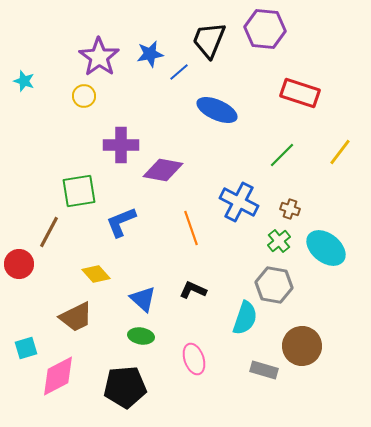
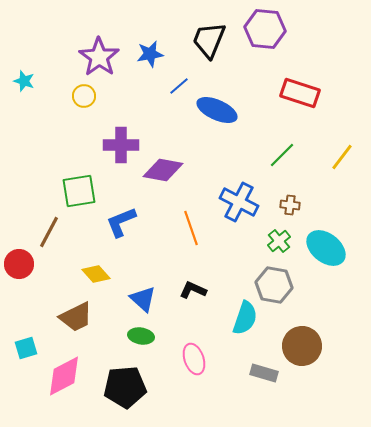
blue line: moved 14 px down
yellow line: moved 2 px right, 5 px down
brown cross: moved 4 px up; rotated 12 degrees counterclockwise
gray rectangle: moved 3 px down
pink diamond: moved 6 px right
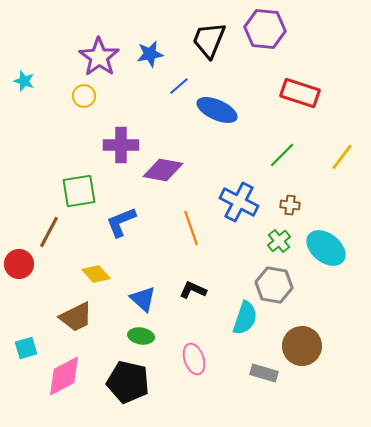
black pentagon: moved 3 px right, 5 px up; rotated 18 degrees clockwise
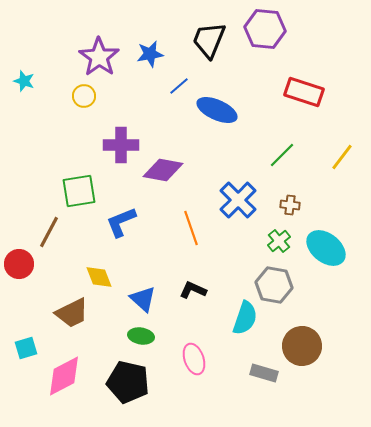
red rectangle: moved 4 px right, 1 px up
blue cross: moved 1 px left, 2 px up; rotated 18 degrees clockwise
yellow diamond: moved 3 px right, 3 px down; rotated 20 degrees clockwise
brown trapezoid: moved 4 px left, 4 px up
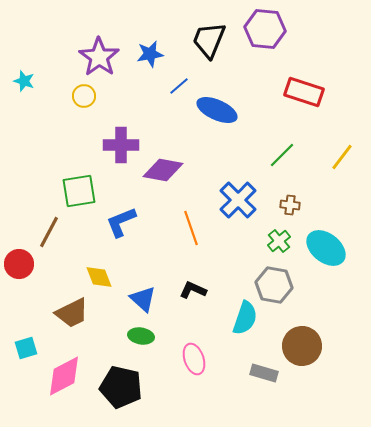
black pentagon: moved 7 px left, 5 px down
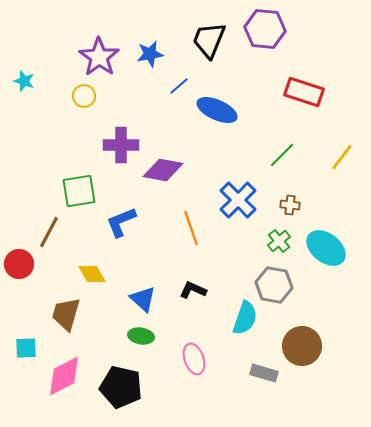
yellow diamond: moved 7 px left, 3 px up; rotated 8 degrees counterclockwise
brown trapezoid: moved 6 px left, 1 px down; rotated 132 degrees clockwise
cyan square: rotated 15 degrees clockwise
